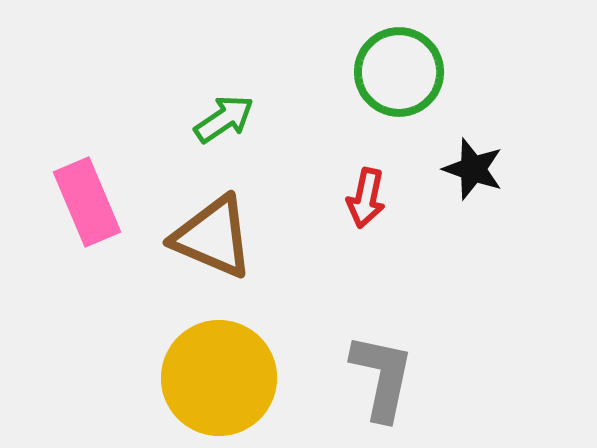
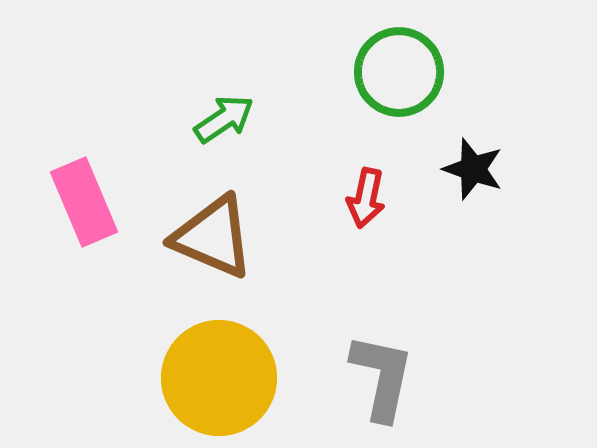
pink rectangle: moved 3 px left
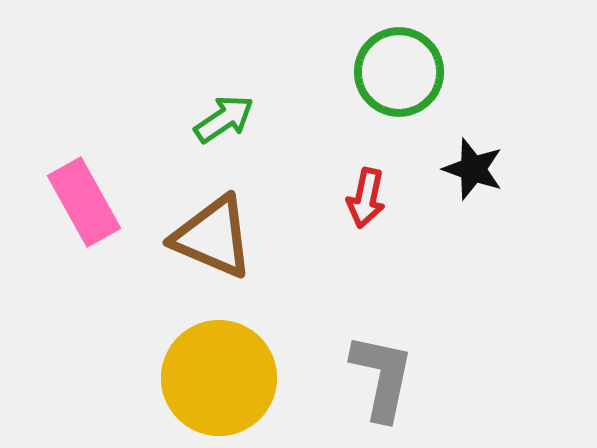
pink rectangle: rotated 6 degrees counterclockwise
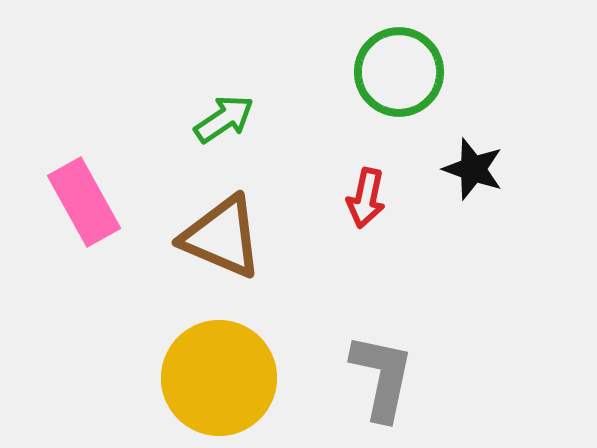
brown triangle: moved 9 px right
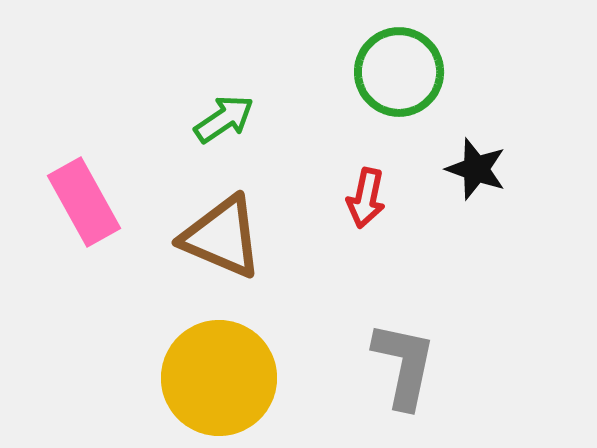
black star: moved 3 px right
gray L-shape: moved 22 px right, 12 px up
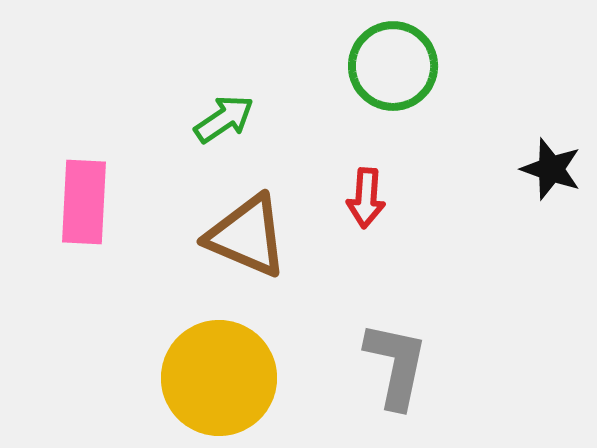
green circle: moved 6 px left, 6 px up
black star: moved 75 px right
red arrow: rotated 8 degrees counterclockwise
pink rectangle: rotated 32 degrees clockwise
brown triangle: moved 25 px right, 1 px up
gray L-shape: moved 8 px left
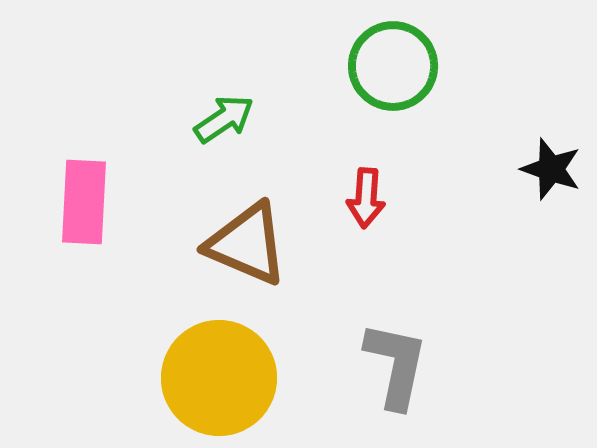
brown triangle: moved 8 px down
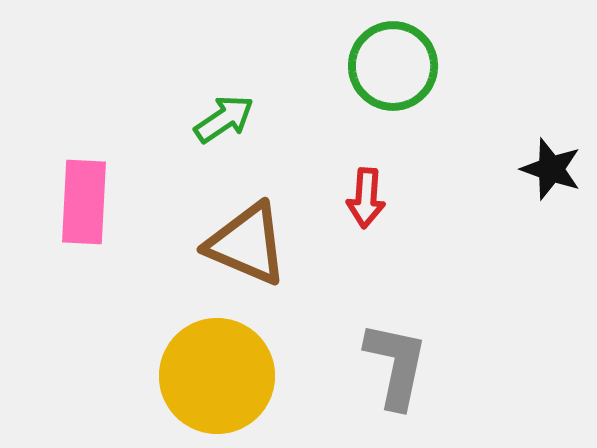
yellow circle: moved 2 px left, 2 px up
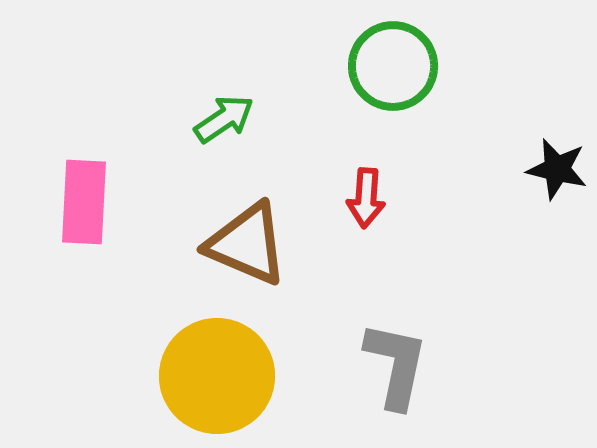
black star: moved 6 px right; rotated 6 degrees counterclockwise
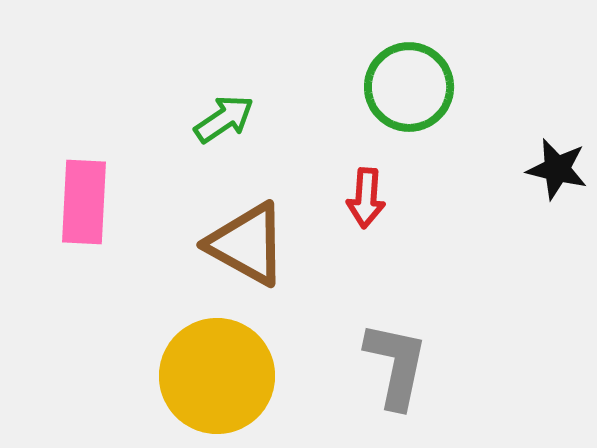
green circle: moved 16 px right, 21 px down
brown triangle: rotated 6 degrees clockwise
